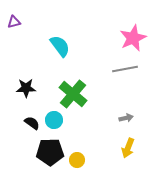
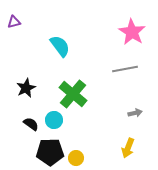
pink star: moved 1 px left, 6 px up; rotated 16 degrees counterclockwise
black star: rotated 24 degrees counterclockwise
gray arrow: moved 9 px right, 5 px up
black semicircle: moved 1 px left, 1 px down
yellow circle: moved 1 px left, 2 px up
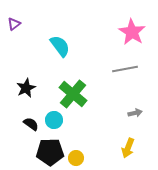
purple triangle: moved 2 px down; rotated 24 degrees counterclockwise
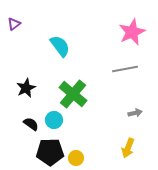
pink star: rotated 16 degrees clockwise
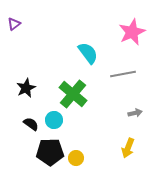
cyan semicircle: moved 28 px right, 7 px down
gray line: moved 2 px left, 5 px down
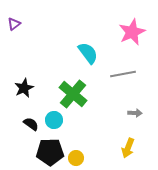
black star: moved 2 px left
gray arrow: rotated 16 degrees clockwise
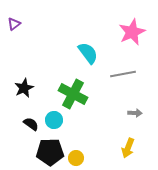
green cross: rotated 12 degrees counterclockwise
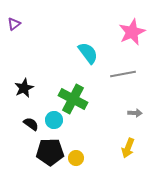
green cross: moved 5 px down
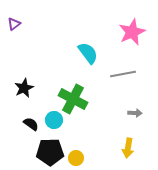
yellow arrow: rotated 12 degrees counterclockwise
